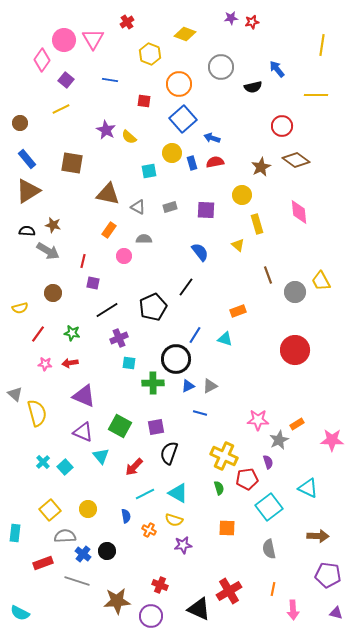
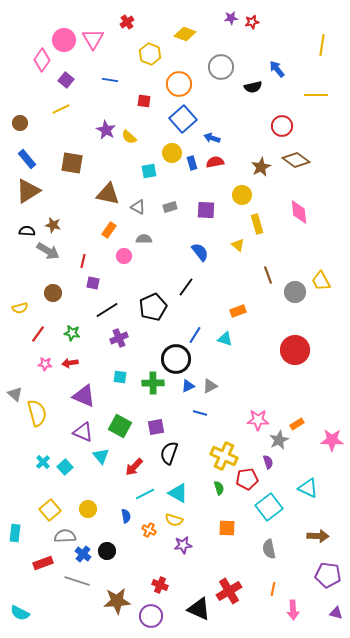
cyan square at (129, 363): moved 9 px left, 14 px down
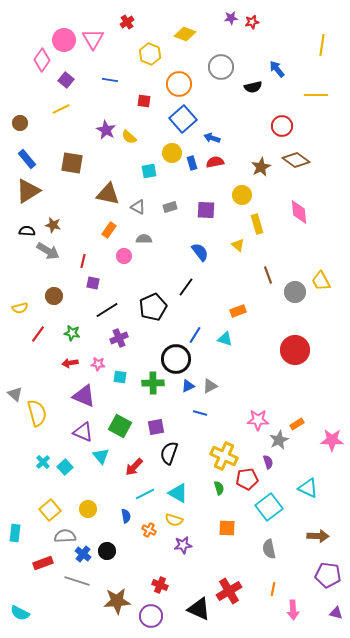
brown circle at (53, 293): moved 1 px right, 3 px down
pink star at (45, 364): moved 53 px right
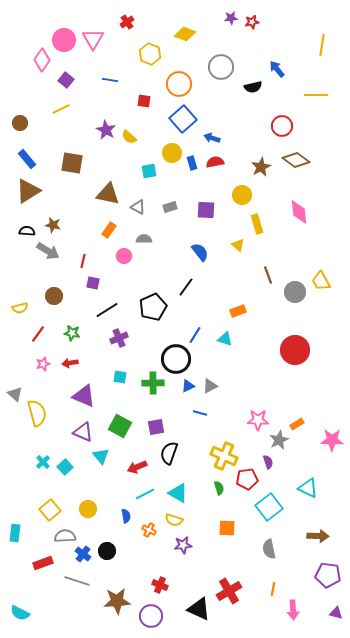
pink star at (98, 364): moved 55 px left; rotated 24 degrees counterclockwise
red arrow at (134, 467): moved 3 px right; rotated 24 degrees clockwise
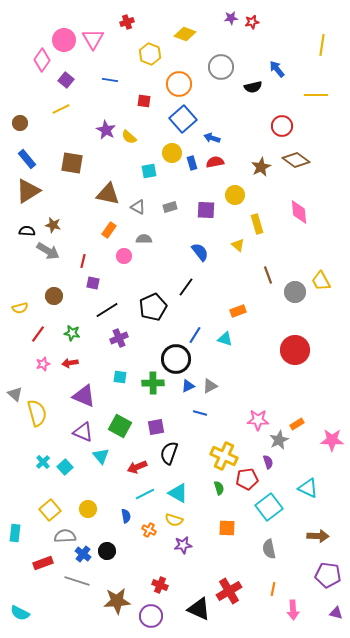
red cross at (127, 22): rotated 16 degrees clockwise
yellow circle at (242, 195): moved 7 px left
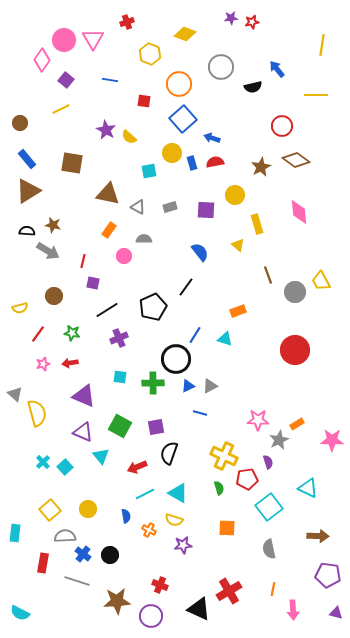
black circle at (107, 551): moved 3 px right, 4 px down
red rectangle at (43, 563): rotated 60 degrees counterclockwise
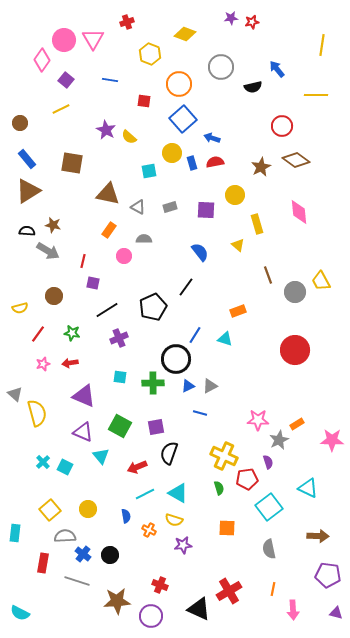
cyan square at (65, 467): rotated 21 degrees counterclockwise
